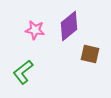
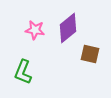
purple diamond: moved 1 px left, 2 px down
green L-shape: rotated 30 degrees counterclockwise
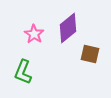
pink star: moved 1 px left, 4 px down; rotated 24 degrees clockwise
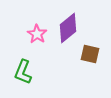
pink star: moved 3 px right
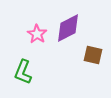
purple diamond: rotated 12 degrees clockwise
brown square: moved 3 px right, 1 px down
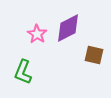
brown square: moved 1 px right
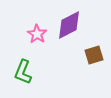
purple diamond: moved 1 px right, 3 px up
brown square: rotated 30 degrees counterclockwise
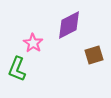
pink star: moved 4 px left, 9 px down
green L-shape: moved 6 px left, 3 px up
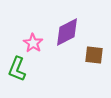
purple diamond: moved 2 px left, 7 px down
brown square: rotated 24 degrees clockwise
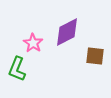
brown square: moved 1 px right, 1 px down
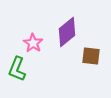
purple diamond: rotated 12 degrees counterclockwise
brown square: moved 4 px left
